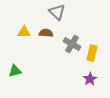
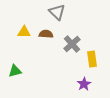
brown semicircle: moved 1 px down
gray cross: rotated 18 degrees clockwise
yellow rectangle: moved 6 px down; rotated 21 degrees counterclockwise
purple star: moved 6 px left, 5 px down
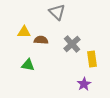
brown semicircle: moved 5 px left, 6 px down
green triangle: moved 13 px right, 6 px up; rotated 24 degrees clockwise
